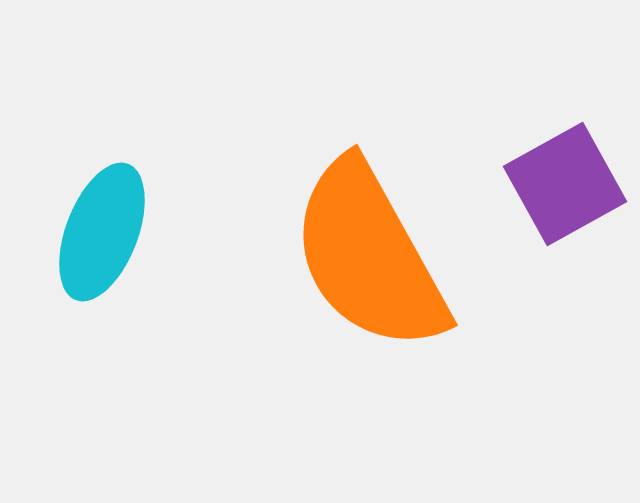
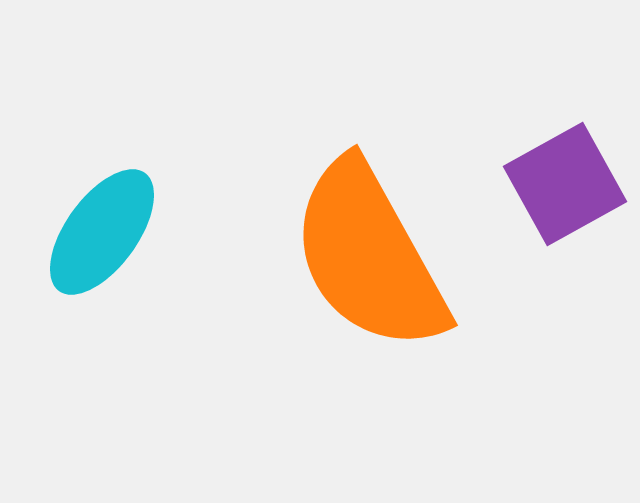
cyan ellipse: rotated 15 degrees clockwise
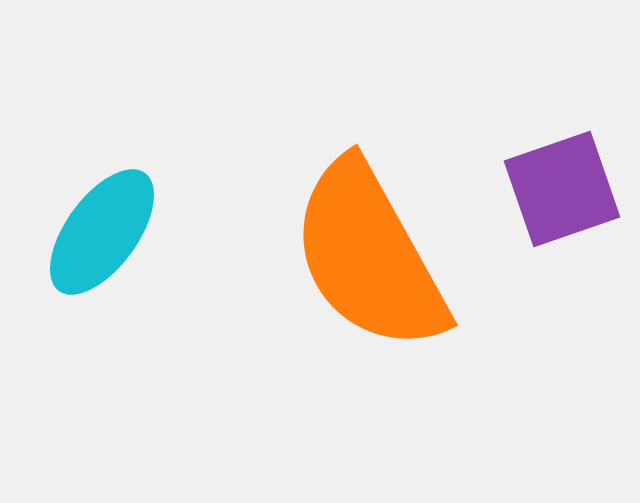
purple square: moved 3 px left, 5 px down; rotated 10 degrees clockwise
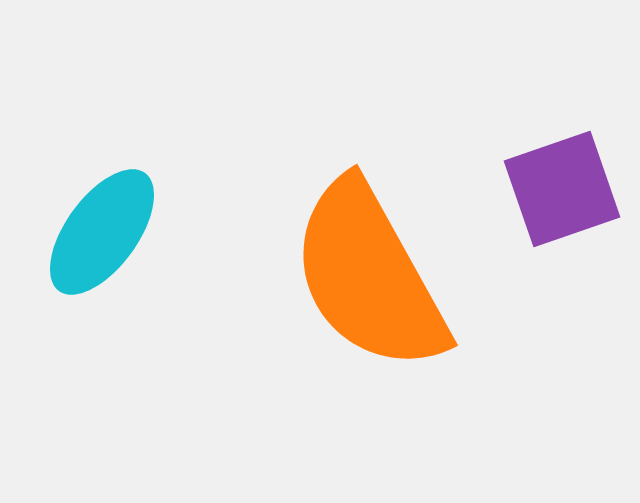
orange semicircle: moved 20 px down
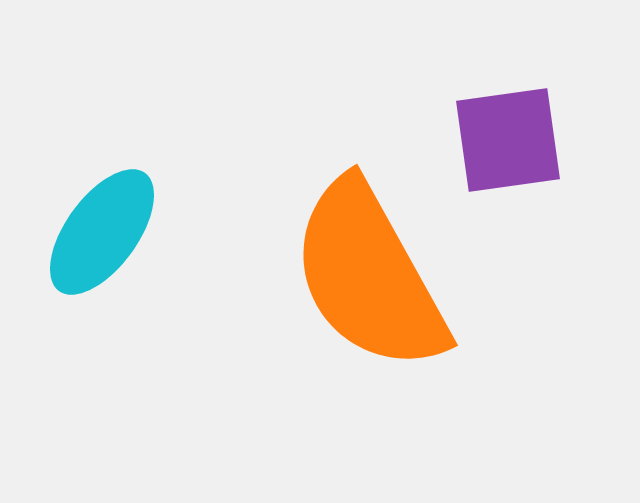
purple square: moved 54 px left, 49 px up; rotated 11 degrees clockwise
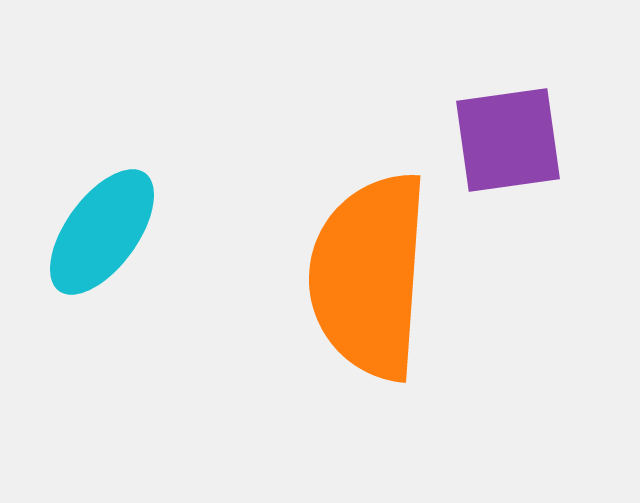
orange semicircle: rotated 33 degrees clockwise
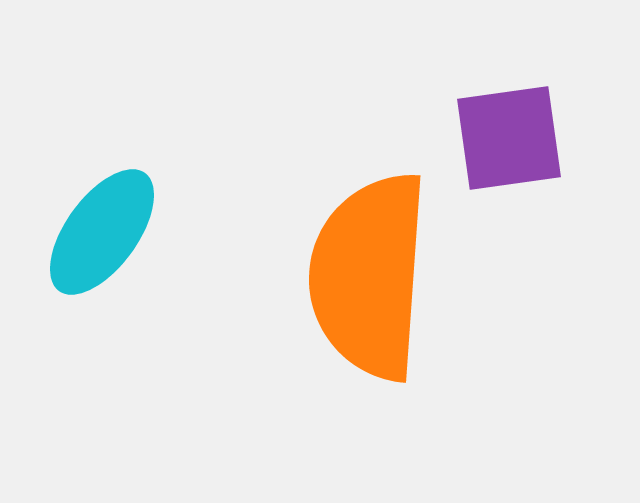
purple square: moved 1 px right, 2 px up
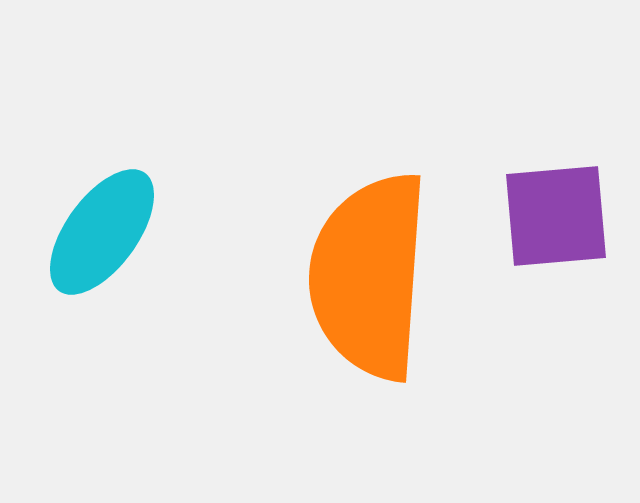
purple square: moved 47 px right, 78 px down; rotated 3 degrees clockwise
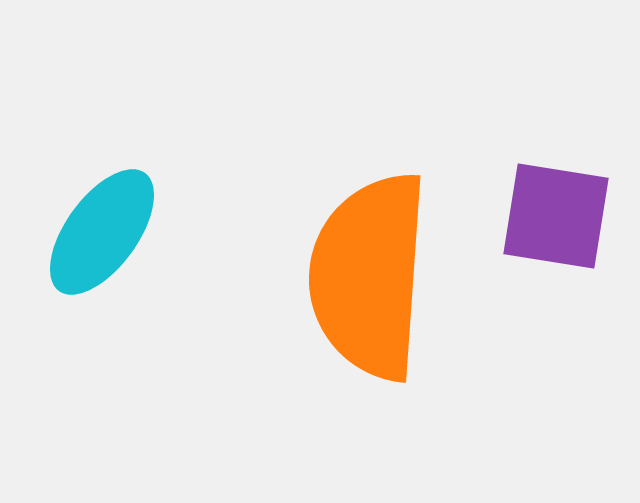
purple square: rotated 14 degrees clockwise
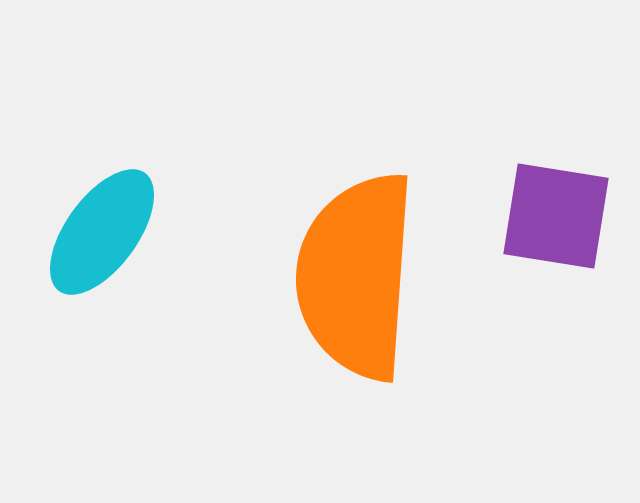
orange semicircle: moved 13 px left
